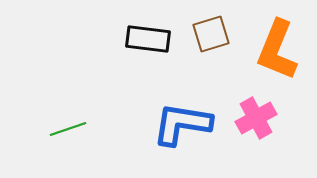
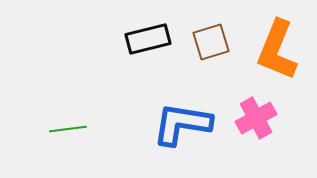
brown square: moved 8 px down
black rectangle: rotated 21 degrees counterclockwise
green line: rotated 12 degrees clockwise
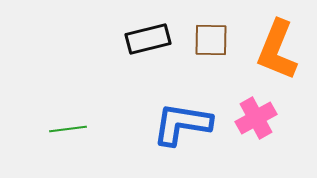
brown square: moved 2 px up; rotated 18 degrees clockwise
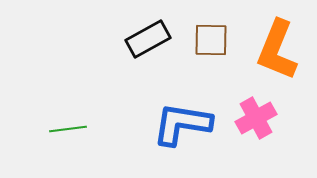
black rectangle: rotated 15 degrees counterclockwise
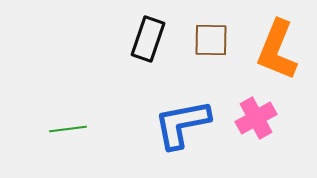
black rectangle: rotated 42 degrees counterclockwise
blue L-shape: rotated 20 degrees counterclockwise
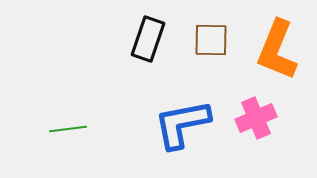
pink cross: rotated 6 degrees clockwise
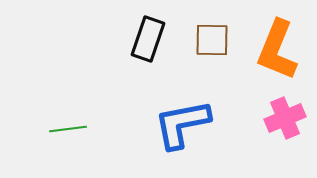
brown square: moved 1 px right
pink cross: moved 29 px right
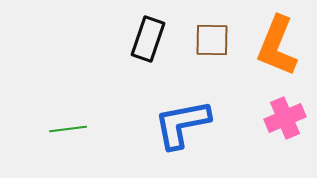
orange L-shape: moved 4 px up
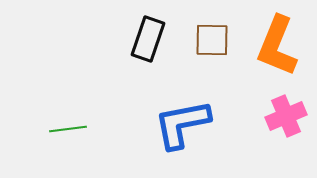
pink cross: moved 1 px right, 2 px up
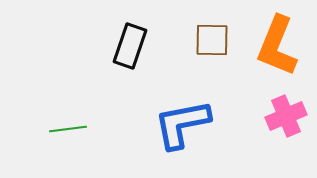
black rectangle: moved 18 px left, 7 px down
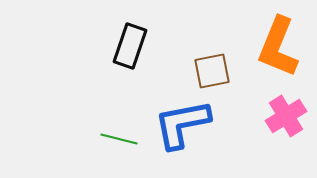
brown square: moved 31 px down; rotated 12 degrees counterclockwise
orange L-shape: moved 1 px right, 1 px down
pink cross: rotated 9 degrees counterclockwise
green line: moved 51 px right, 10 px down; rotated 21 degrees clockwise
